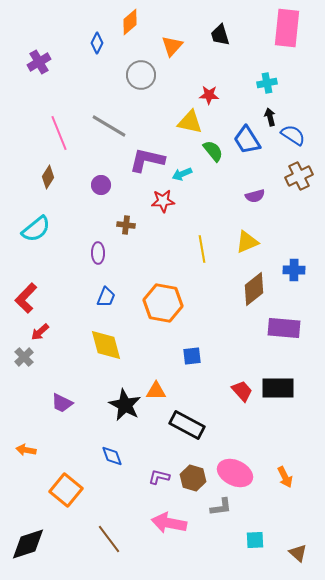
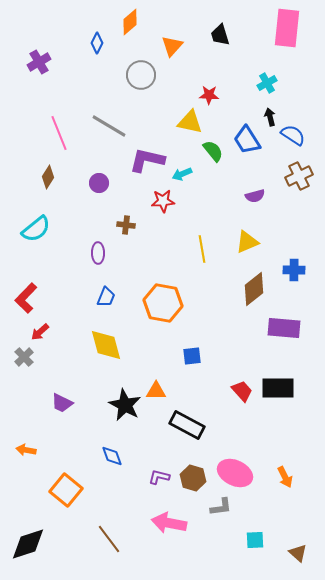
cyan cross at (267, 83): rotated 18 degrees counterclockwise
purple circle at (101, 185): moved 2 px left, 2 px up
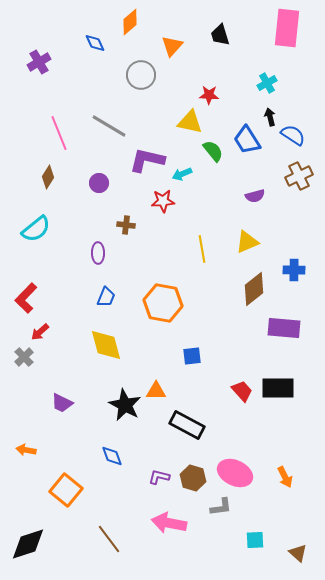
blue diamond at (97, 43): moved 2 px left; rotated 50 degrees counterclockwise
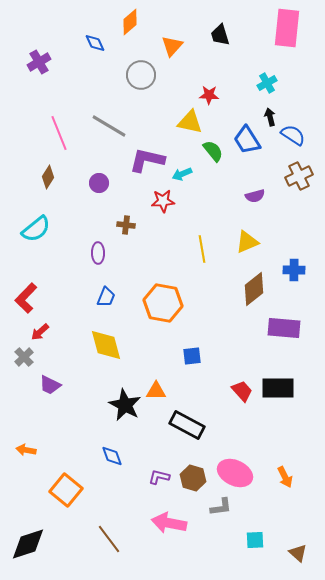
purple trapezoid at (62, 403): moved 12 px left, 18 px up
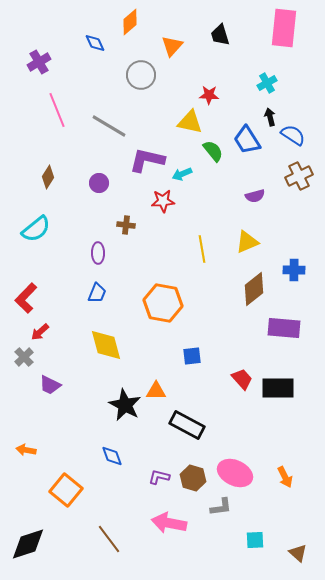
pink rectangle at (287, 28): moved 3 px left
pink line at (59, 133): moved 2 px left, 23 px up
blue trapezoid at (106, 297): moved 9 px left, 4 px up
red trapezoid at (242, 391): moved 12 px up
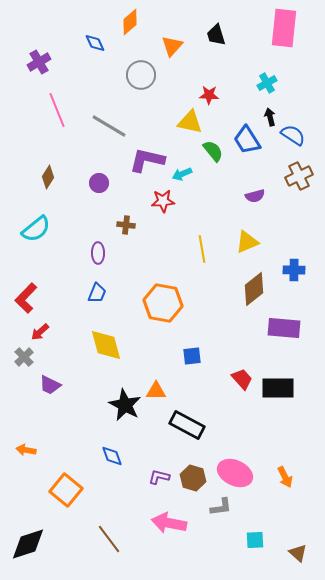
black trapezoid at (220, 35): moved 4 px left
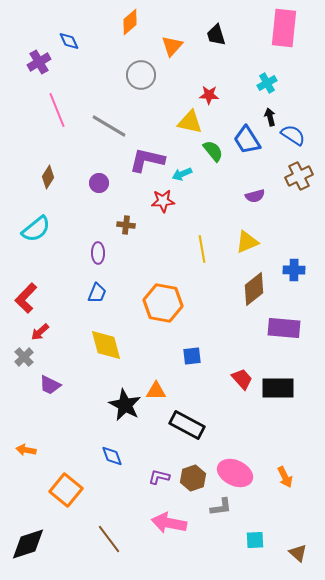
blue diamond at (95, 43): moved 26 px left, 2 px up
brown hexagon at (193, 478): rotated 25 degrees clockwise
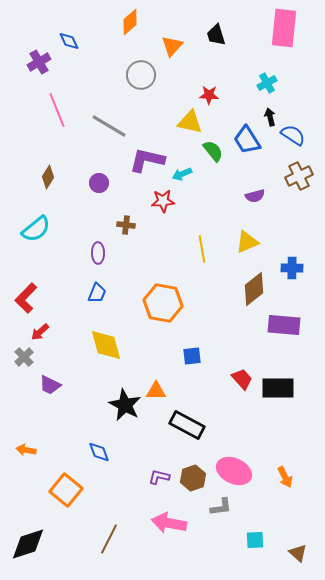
blue cross at (294, 270): moved 2 px left, 2 px up
purple rectangle at (284, 328): moved 3 px up
blue diamond at (112, 456): moved 13 px left, 4 px up
pink ellipse at (235, 473): moved 1 px left, 2 px up
brown line at (109, 539): rotated 64 degrees clockwise
